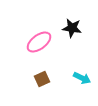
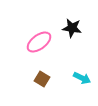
brown square: rotated 35 degrees counterclockwise
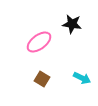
black star: moved 4 px up
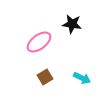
brown square: moved 3 px right, 2 px up; rotated 28 degrees clockwise
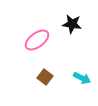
pink ellipse: moved 2 px left, 2 px up
brown square: rotated 21 degrees counterclockwise
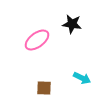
brown square: moved 1 px left, 11 px down; rotated 35 degrees counterclockwise
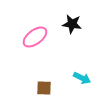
pink ellipse: moved 2 px left, 3 px up
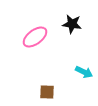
cyan arrow: moved 2 px right, 6 px up
brown square: moved 3 px right, 4 px down
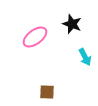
black star: rotated 12 degrees clockwise
cyan arrow: moved 1 px right, 15 px up; rotated 36 degrees clockwise
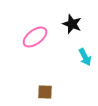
brown square: moved 2 px left
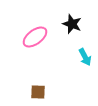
brown square: moved 7 px left
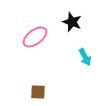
black star: moved 2 px up
